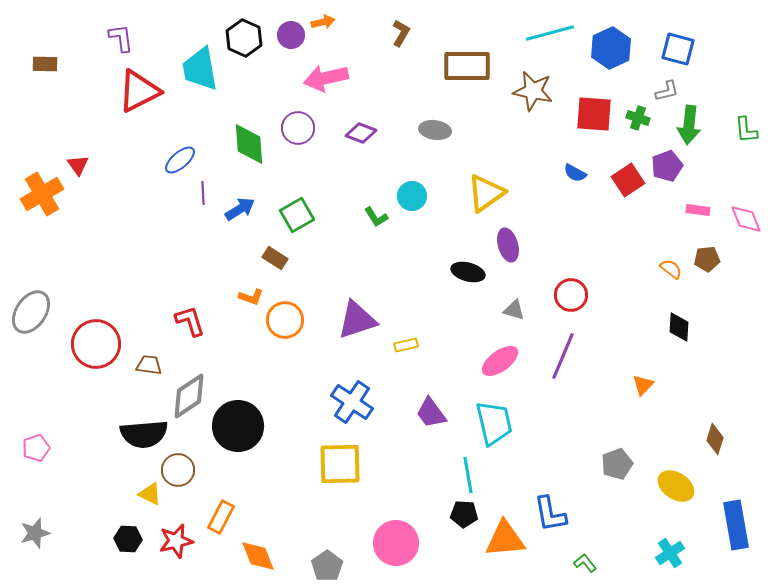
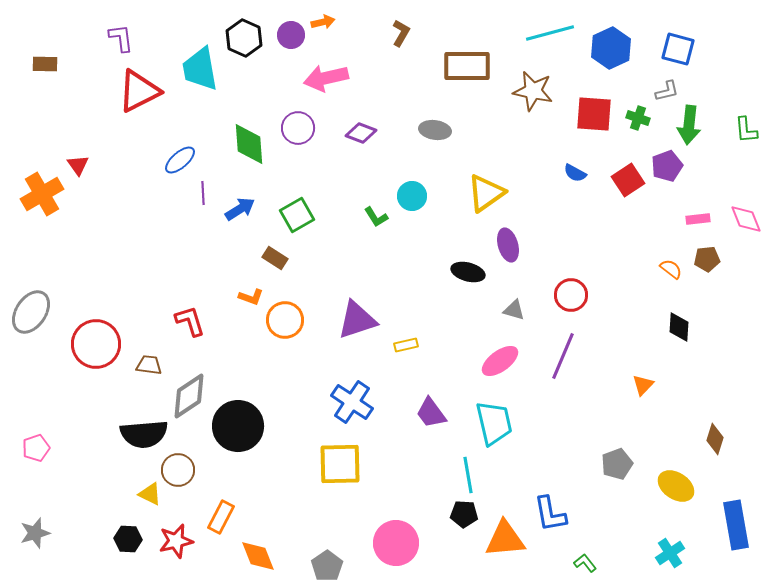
pink rectangle at (698, 210): moved 9 px down; rotated 15 degrees counterclockwise
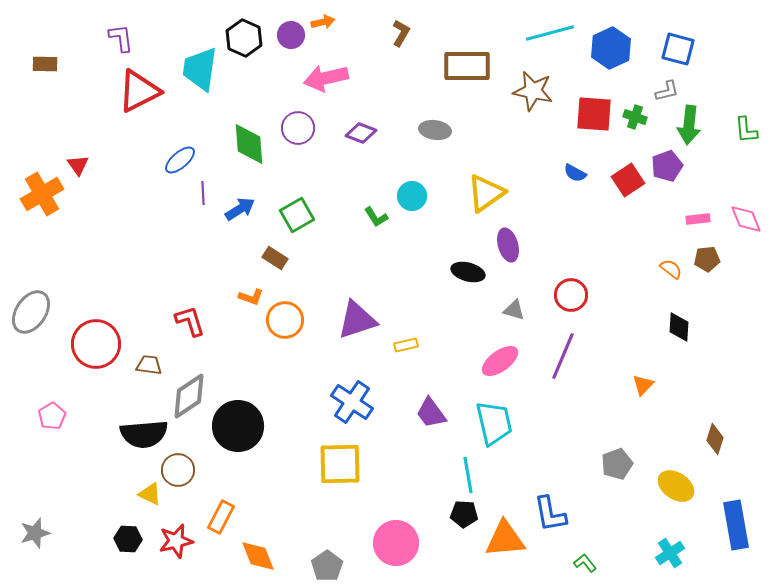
cyan trapezoid at (200, 69): rotated 18 degrees clockwise
green cross at (638, 118): moved 3 px left, 1 px up
pink pentagon at (36, 448): moved 16 px right, 32 px up; rotated 12 degrees counterclockwise
